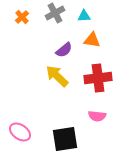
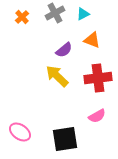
cyan triangle: moved 1 px left, 2 px up; rotated 24 degrees counterclockwise
orange triangle: rotated 12 degrees clockwise
pink semicircle: rotated 36 degrees counterclockwise
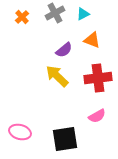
pink ellipse: rotated 20 degrees counterclockwise
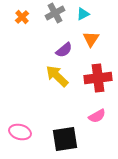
orange triangle: moved 1 px left, 1 px up; rotated 42 degrees clockwise
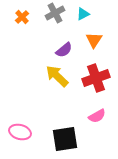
orange triangle: moved 3 px right, 1 px down
red cross: moved 2 px left; rotated 12 degrees counterclockwise
